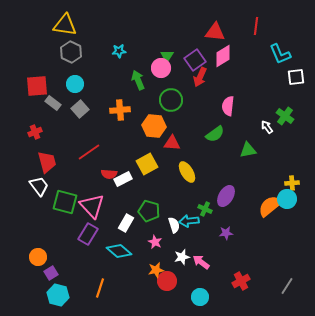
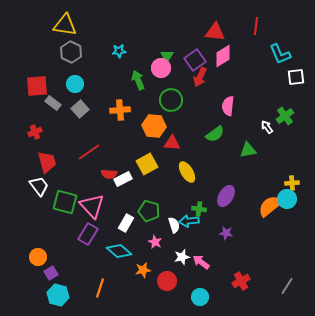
green cross at (285, 116): rotated 18 degrees clockwise
green cross at (205, 209): moved 6 px left; rotated 16 degrees counterclockwise
purple star at (226, 233): rotated 16 degrees clockwise
orange star at (156, 270): moved 13 px left
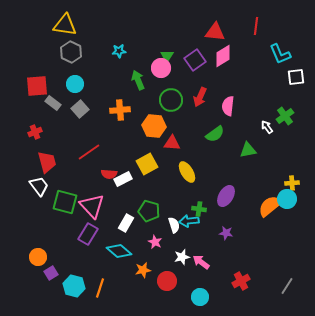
red arrow at (200, 77): moved 20 px down
cyan hexagon at (58, 295): moved 16 px right, 9 px up
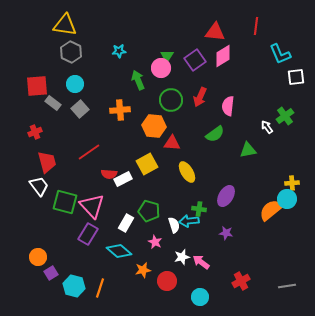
orange semicircle at (270, 206): moved 1 px right, 4 px down
gray line at (287, 286): rotated 48 degrees clockwise
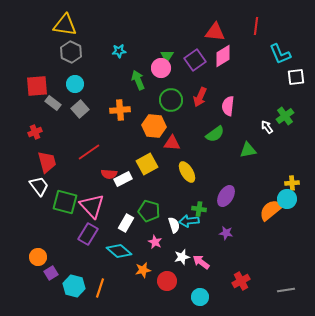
gray line at (287, 286): moved 1 px left, 4 px down
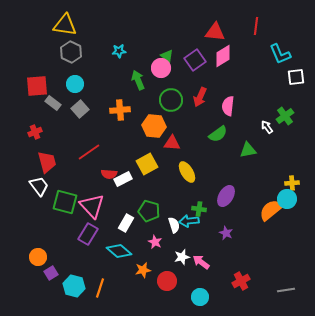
green triangle at (167, 56): rotated 24 degrees counterclockwise
green semicircle at (215, 134): moved 3 px right
purple star at (226, 233): rotated 16 degrees clockwise
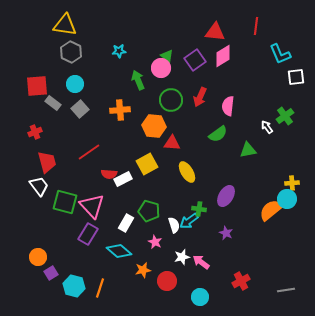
cyan arrow at (189, 221): rotated 30 degrees counterclockwise
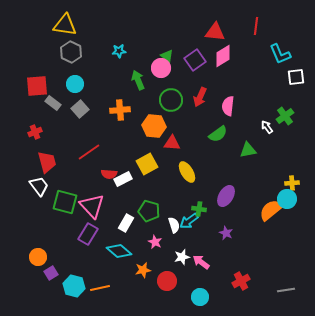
orange line at (100, 288): rotated 60 degrees clockwise
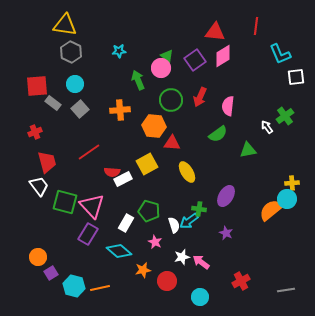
red semicircle at (109, 174): moved 3 px right, 2 px up
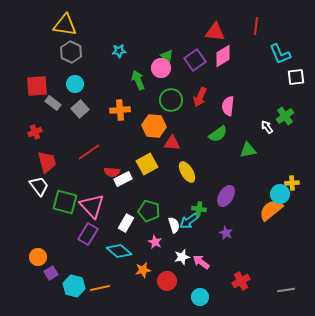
cyan circle at (287, 199): moved 7 px left, 5 px up
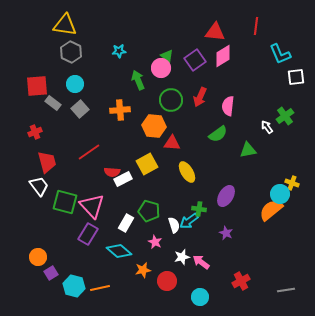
yellow cross at (292, 183): rotated 24 degrees clockwise
